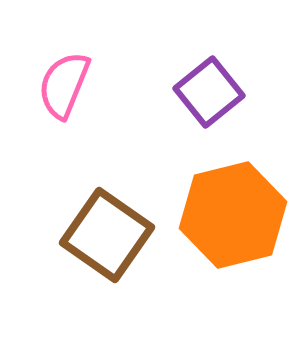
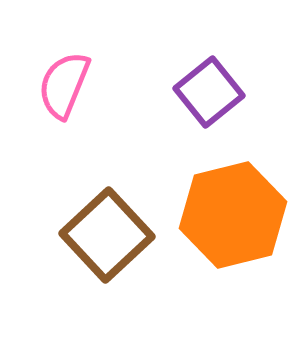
brown square: rotated 12 degrees clockwise
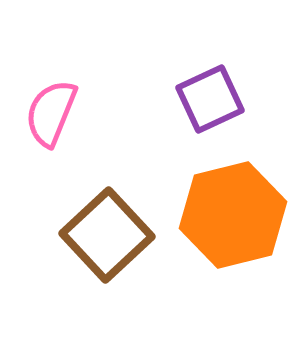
pink semicircle: moved 13 px left, 28 px down
purple square: moved 1 px right, 7 px down; rotated 14 degrees clockwise
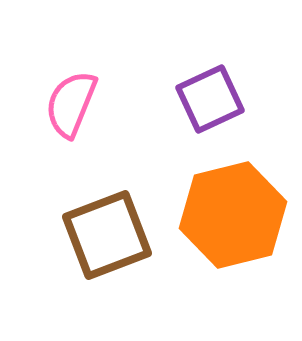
pink semicircle: moved 20 px right, 9 px up
brown square: rotated 22 degrees clockwise
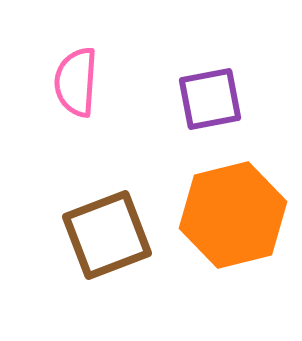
purple square: rotated 14 degrees clockwise
pink semicircle: moved 5 px right, 22 px up; rotated 18 degrees counterclockwise
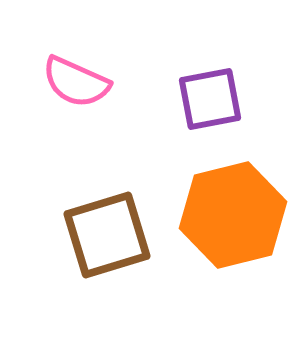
pink semicircle: rotated 70 degrees counterclockwise
brown square: rotated 4 degrees clockwise
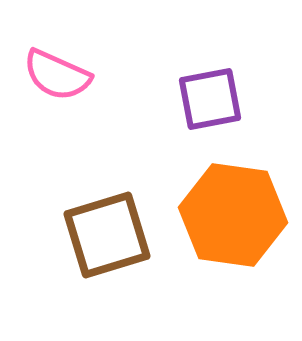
pink semicircle: moved 19 px left, 7 px up
orange hexagon: rotated 22 degrees clockwise
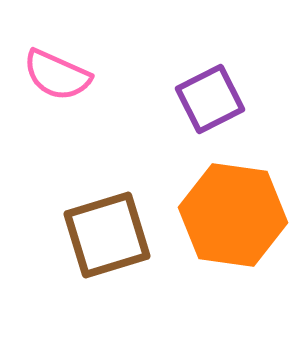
purple square: rotated 16 degrees counterclockwise
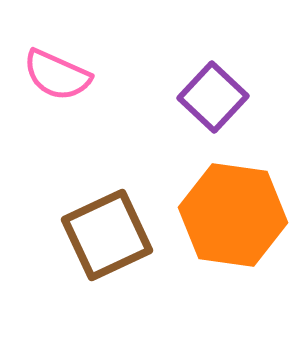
purple square: moved 3 px right, 2 px up; rotated 20 degrees counterclockwise
brown square: rotated 8 degrees counterclockwise
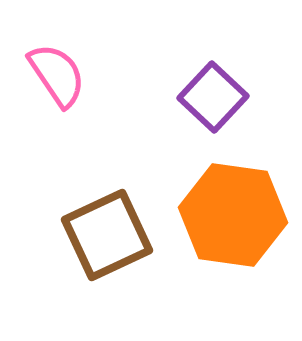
pink semicircle: rotated 148 degrees counterclockwise
